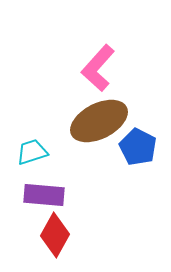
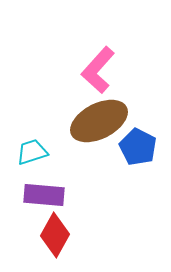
pink L-shape: moved 2 px down
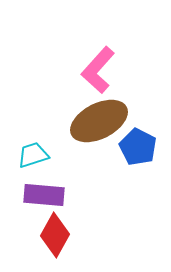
cyan trapezoid: moved 1 px right, 3 px down
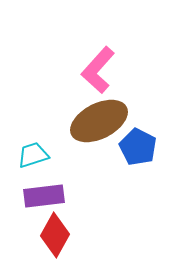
purple rectangle: moved 1 px down; rotated 12 degrees counterclockwise
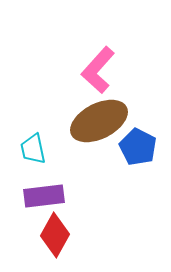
cyan trapezoid: moved 6 px up; rotated 84 degrees counterclockwise
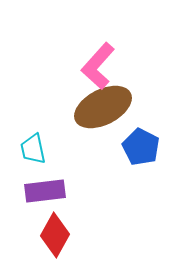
pink L-shape: moved 4 px up
brown ellipse: moved 4 px right, 14 px up
blue pentagon: moved 3 px right
purple rectangle: moved 1 px right, 5 px up
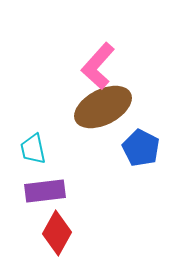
blue pentagon: moved 1 px down
red diamond: moved 2 px right, 2 px up
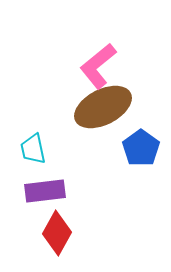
pink L-shape: rotated 9 degrees clockwise
blue pentagon: rotated 9 degrees clockwise
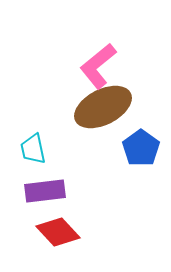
red diamond: moved 1 px right, 1 px up; rotated 72 degrees counterclockwise
